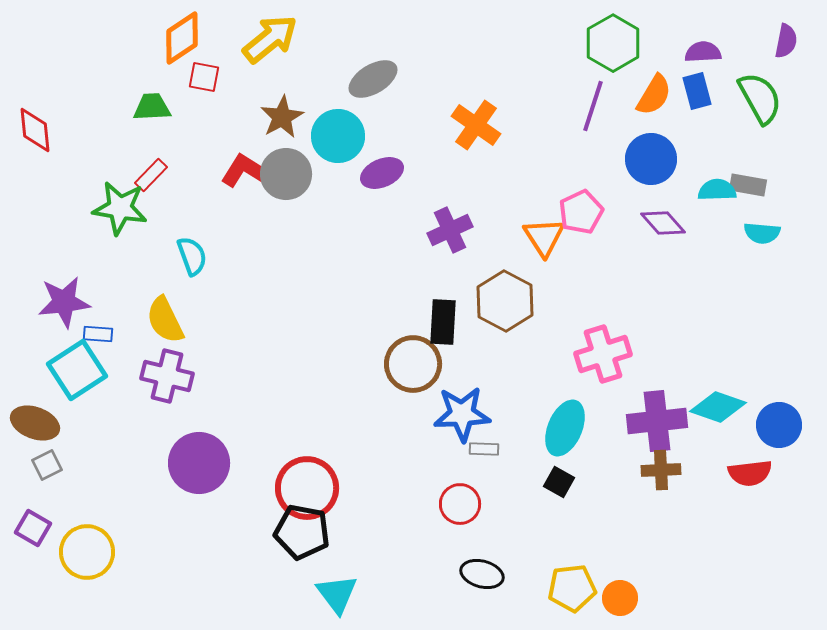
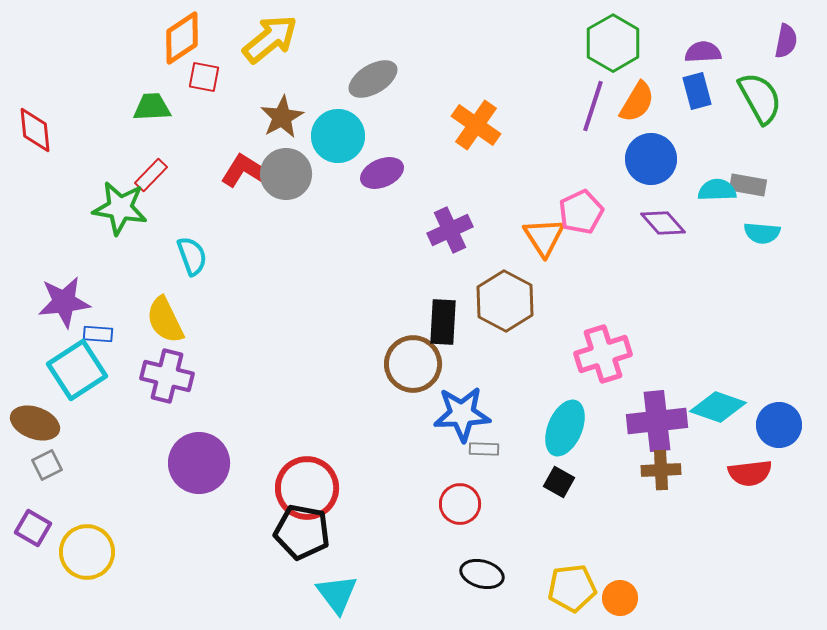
orange semicircle at (654, 95): moved 17 px left, 7 px down
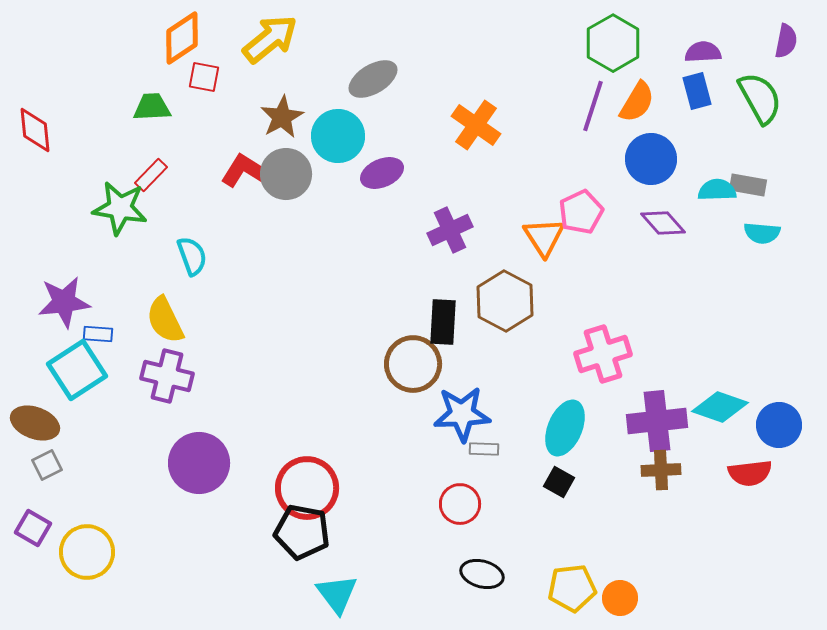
cyan diamond at (718, 407): moved 2 px right
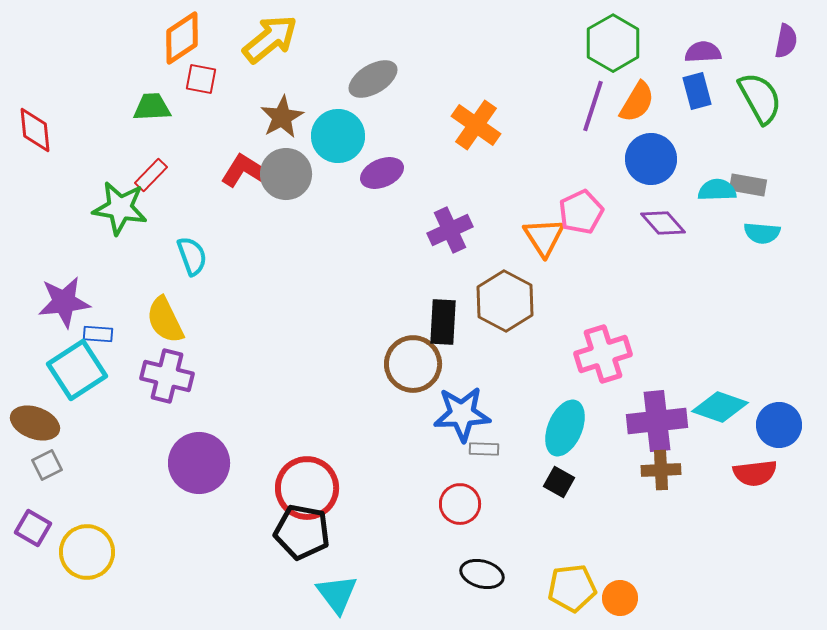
red square at (204, 77): moved 3 px left, 2 px down
red semicircle at (750, 473): moved 5 px right
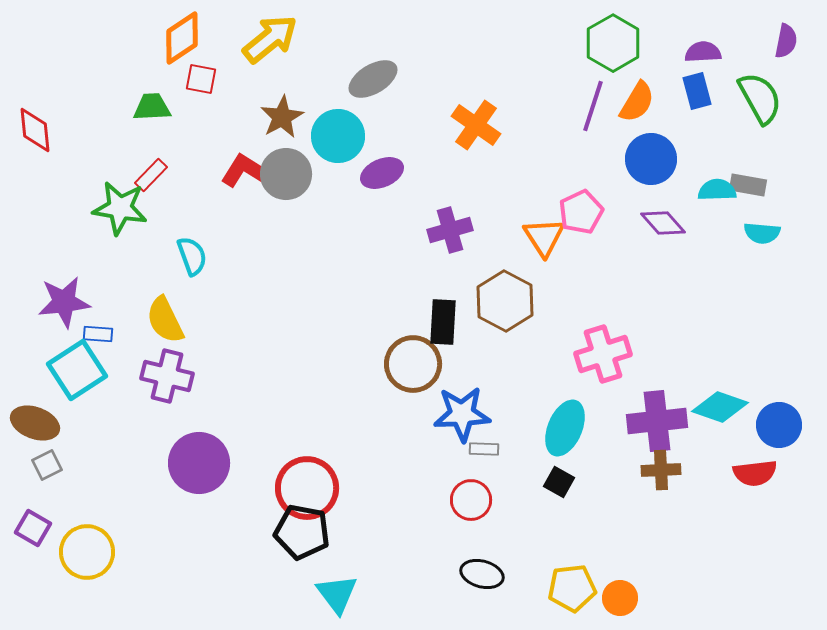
purple cross at (450, 230): rotated 9 degrees clockwise
red circle at (460, 504): moved 11 px right, 4 px up
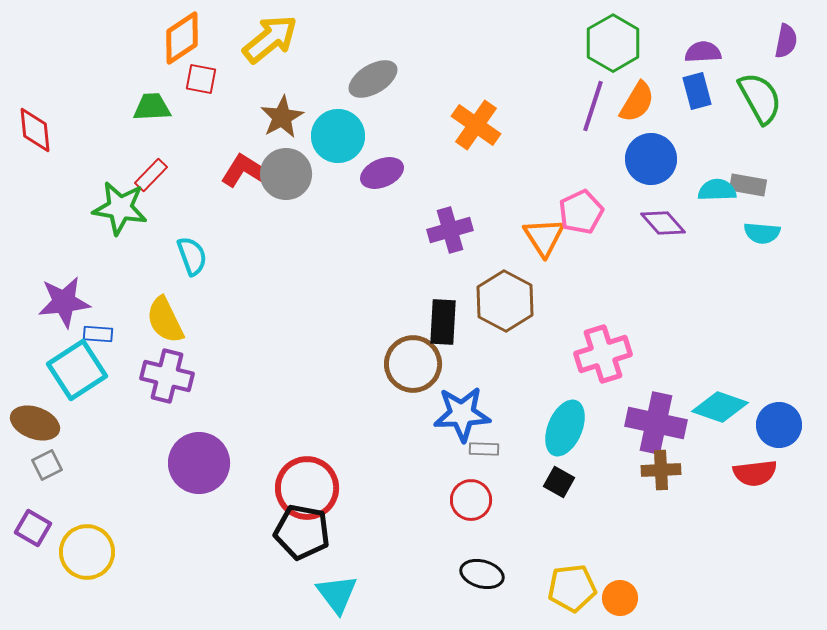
purple cross at (657, 421): moved 1 px left, 2 px down; rotated 18 degrees clockwise
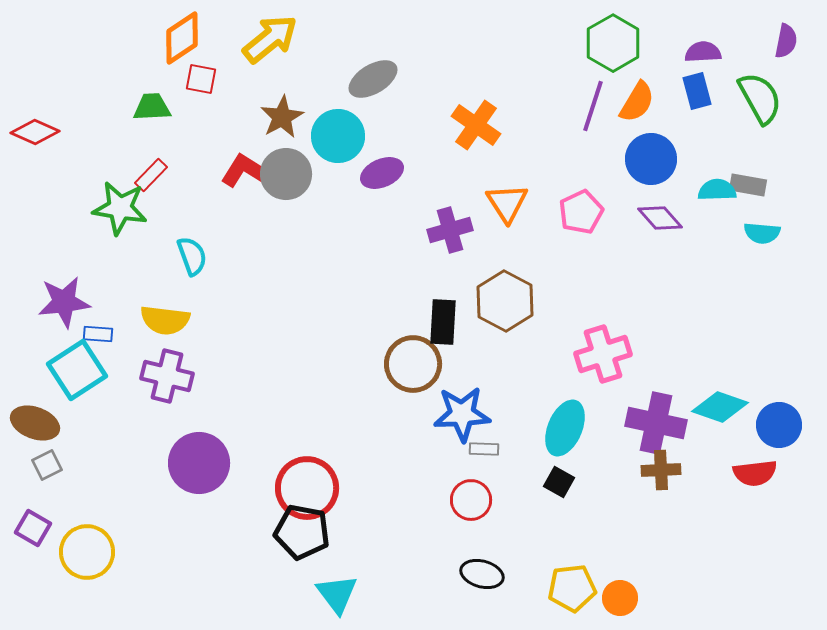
red diamond at (35, 130): moved 2 px down; rotated 60 degrees counterclockwise
purple diamond at (663, 223): moved 3 px left, 5 px up
orange triangle at (544, 237): moved 37 px left, 34 px up
yellow semicircle at (165, 320): rotated 57 degrees counterclockwise
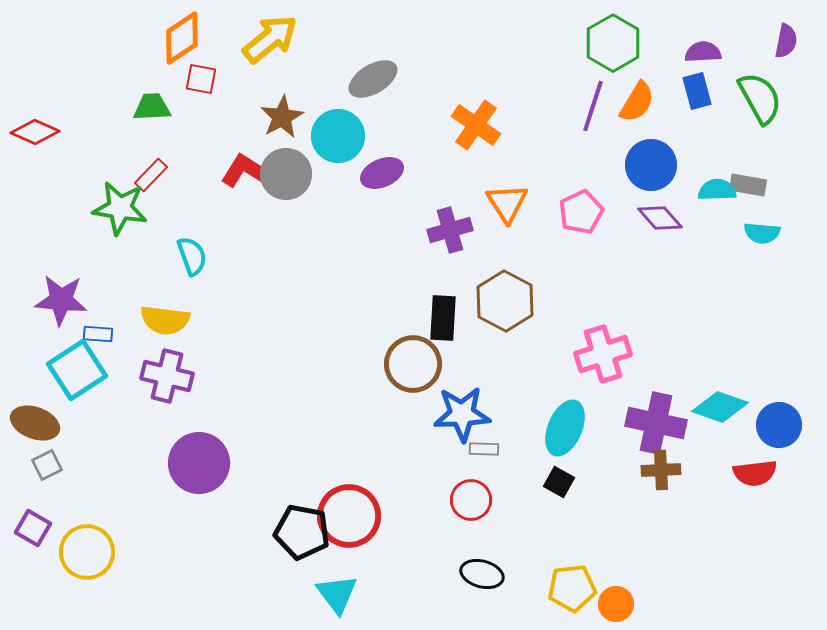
blue circle at (651, 159): moved 6 px down
purple star at (64, 302): moved 3 px left, 2 px up; rotated 12 degrees clockwise
black rectangle at (443, 322): moved 4 px up
red circle at (307, 488): moved 42 px right, 28 px down
orange circle at (620, 598): moved 4 px left, 6 px down
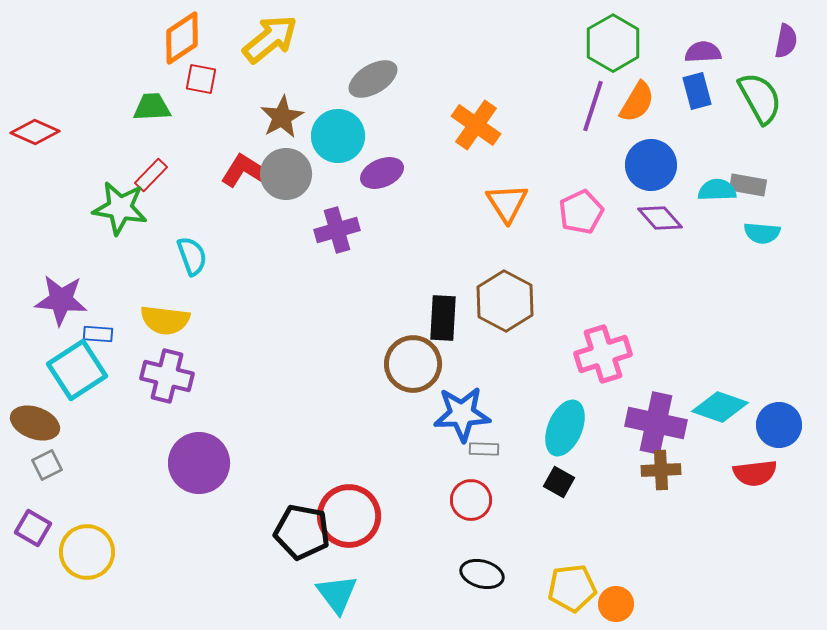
purple cross at (450, 230): moved 113 px left
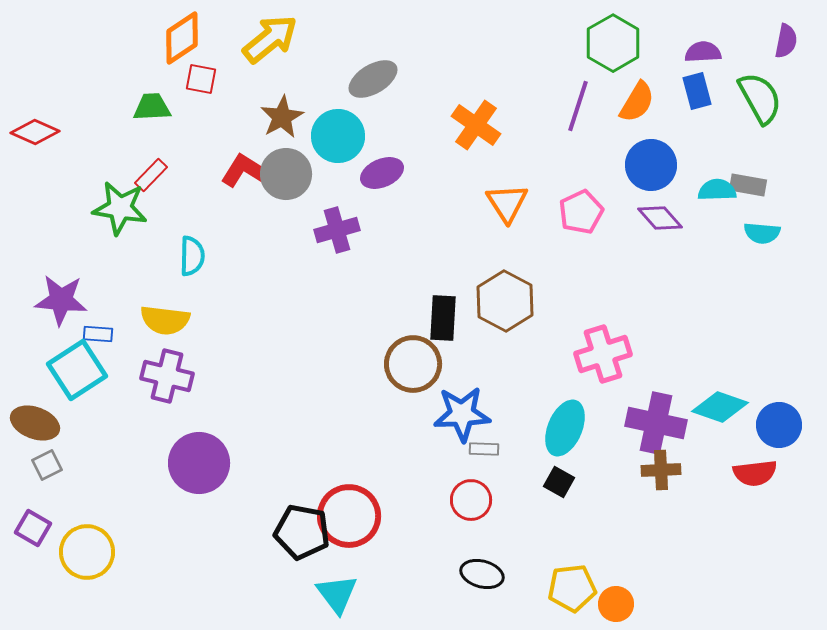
purple line at (593, 106): moved 15 px left
cyan semicircle at (192, 256): rotated 21 degrees clockwise
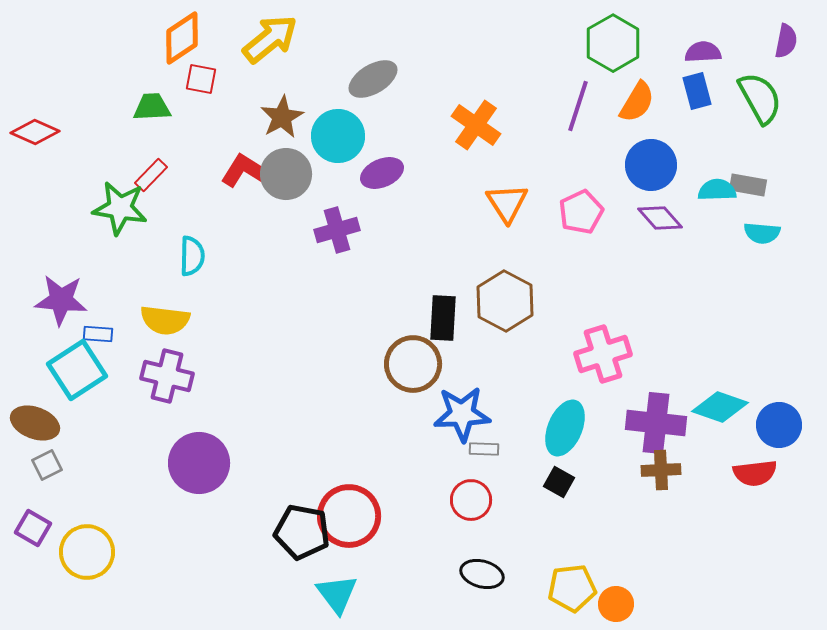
purple cross at (656, 423): rotated 6 degrees counterclockwise
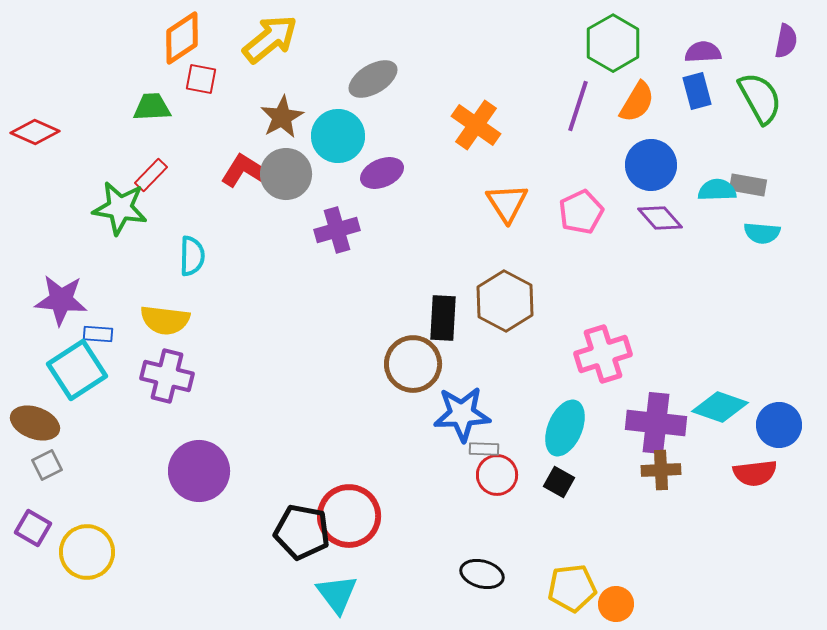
purple circle at (199, 463): moved 8 px down
red circle at (471, 500): moved 26 px right, 25 px up
